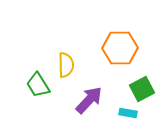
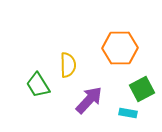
yellow semicircle: moved 2 px right
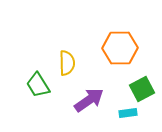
yellow semicircle: moved 1 px left, 2 px up
purple arrow: rotated 12 degrees clockwise
cyan rectangle: rotated 18 degrees counterclockwise
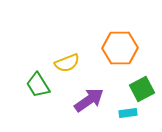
yellow semicircle: rotated 70 degrees clockwise
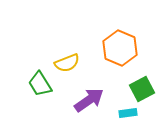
orange hexagon: rotated 24 degrees clockwise
green trapezoid: moved 2 px right, 1 px up
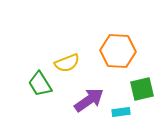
orange hexagon: moved 2 px left, 3 px down; rotated 20 degrees counterclockwise
green square: rotated 15 degrees clockwise
cyan rectangle: moved 7 px left, 1 px up
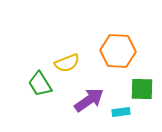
green square: rotated 15 degrees clockwise
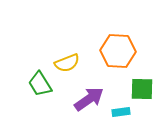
purple arrow: moved 1 px up
